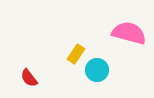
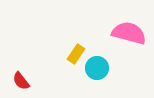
cyan circle: moved 2 px up
red semicircle: moved 8 px left, 3 px down
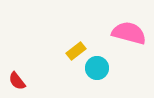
yellow rectangle: moved 3 px up; rotated 18 degrees clockwise
red semicircle: moved 4 px left
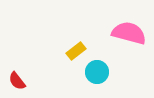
cyan circle: moved 4 px down
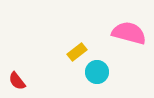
yellow rectangle: moved 1 px right, 1 px down
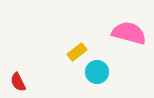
red semicircle: moved 1 px right, 1 px down; rotated 12 degrees clockwise
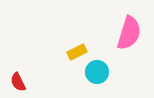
pink semicircle: rotated 92 degrees clockwise
yellow rectangle: rotated 12 degrees clockwise
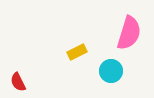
cyan circle: moved 14 px right, 1 px up
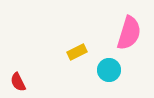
cyan circle: moved 2 px left, 1 px up
